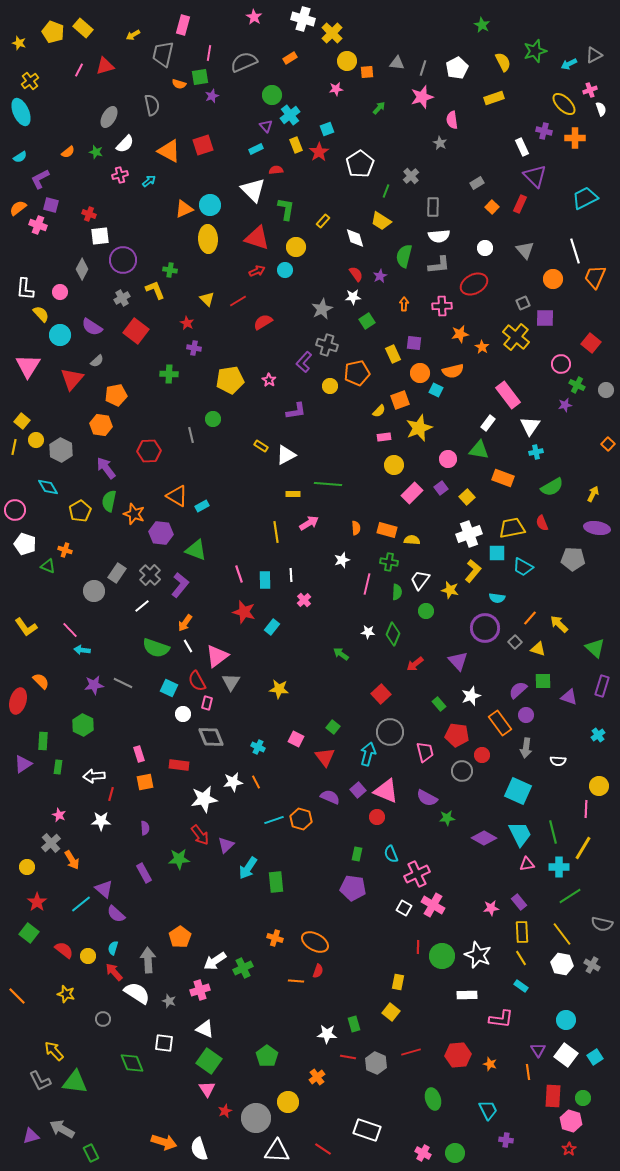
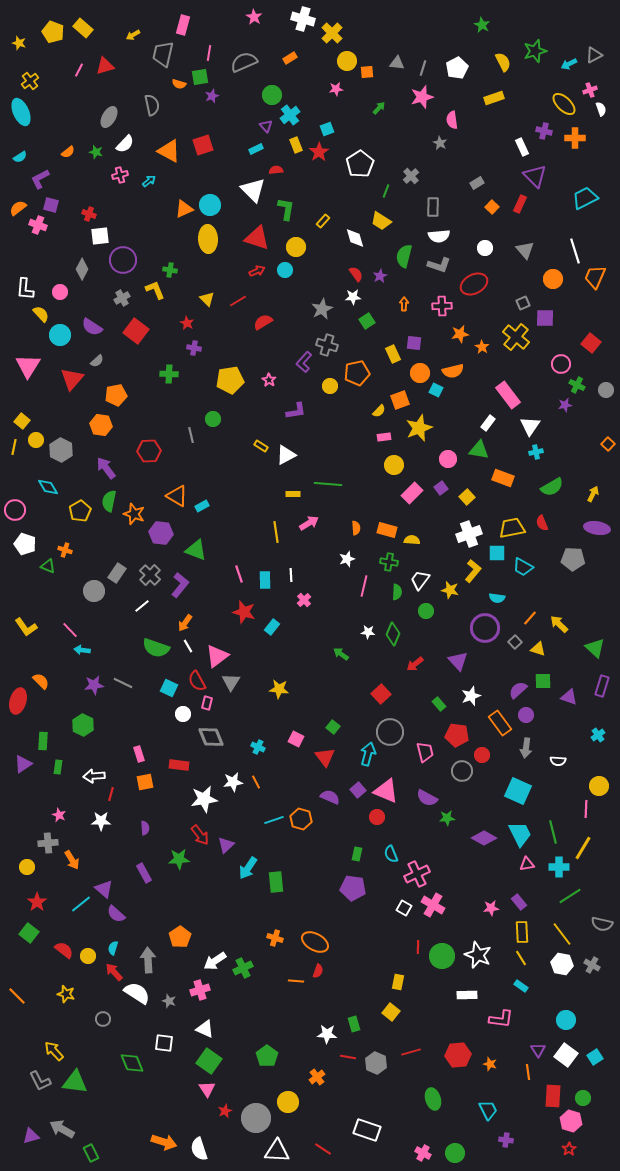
gray L-shape at (439, 265): rotated 25 degrees clockwise
white star at (342, 560): moved 5 px right, 1 px up
pink line at (367, 584): moved 3 px left, 2 px down
gray cross at (51, 843): moved 3 px left; rotated 36 degrees clockwise
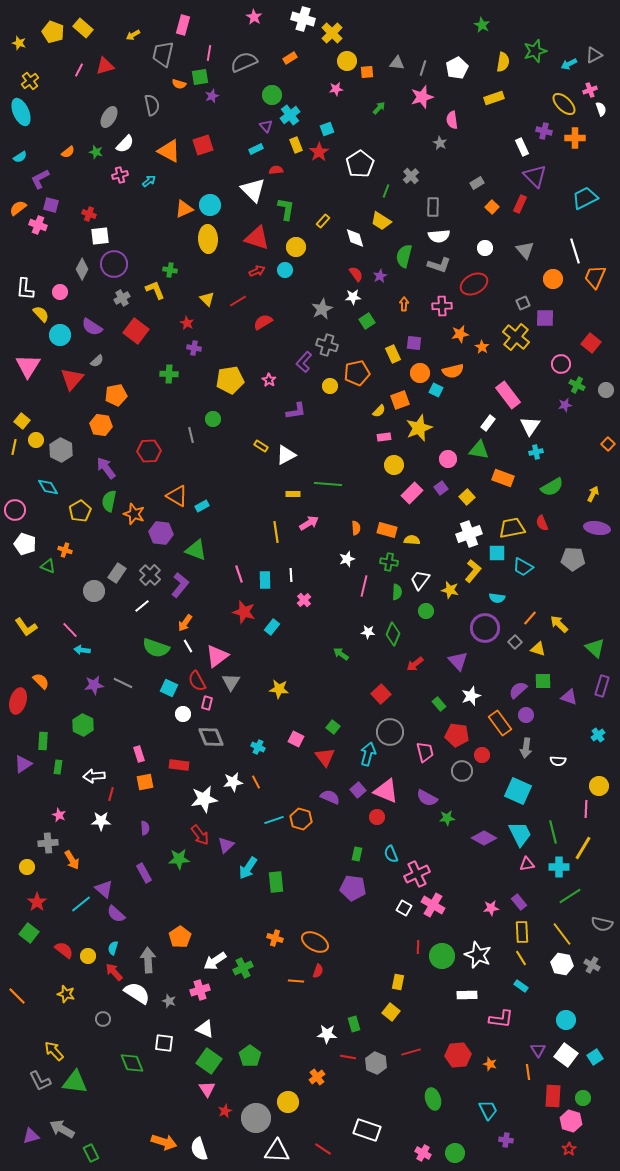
yellow semicircle at (503, 62): rotated 36 degrees clockwise
purple circle at (123, 260): moved 9 px left, 4 px down
green pentagon at (267, 1056): moved 17 px left
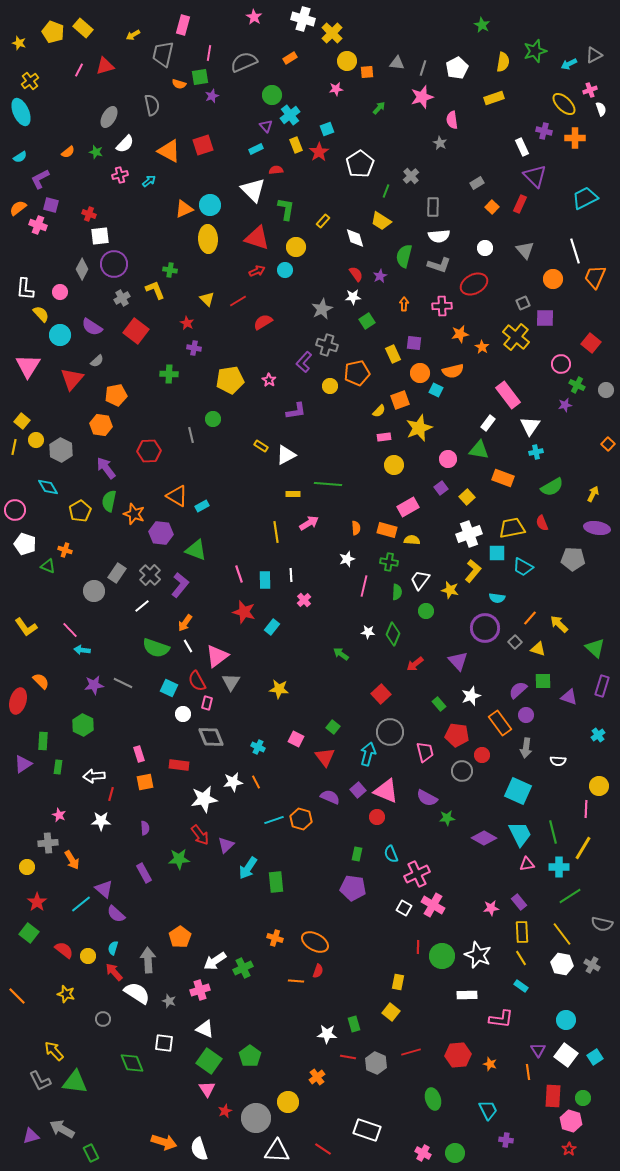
pink rectangle at (412, 493): moved 4 px left, 14 px down; rotated 15 degrees clockwise
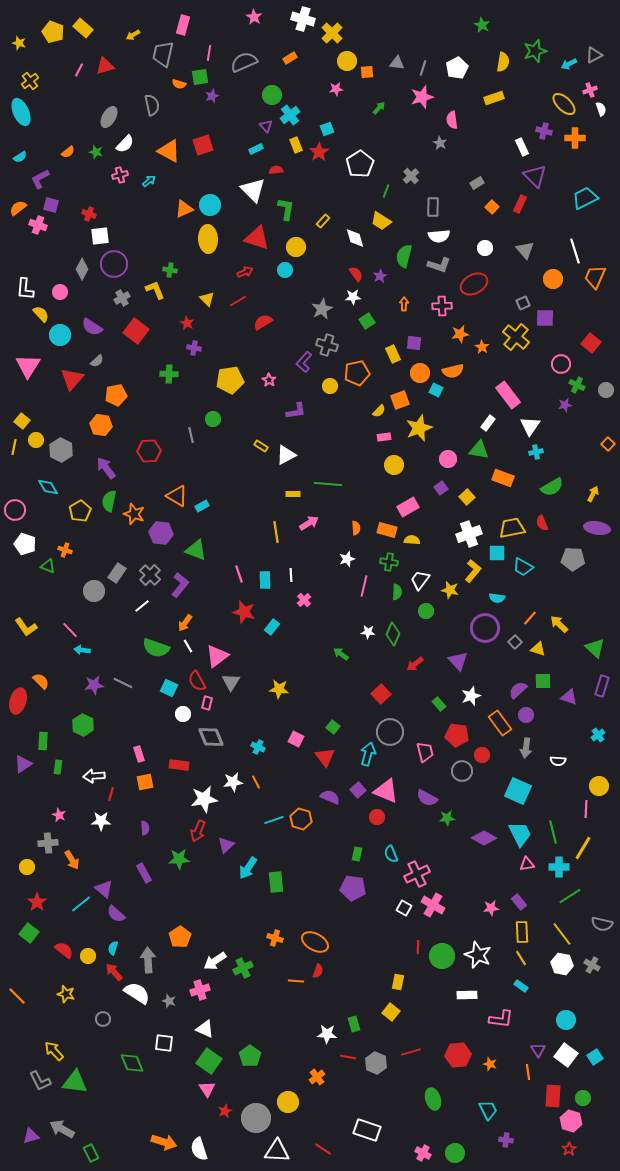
red arrow at (257, 271): moved 12 px left, 1 px down
red arrow at (200, 835): moved 2 px left, 4 px up; rotated 60 degrees clockwise
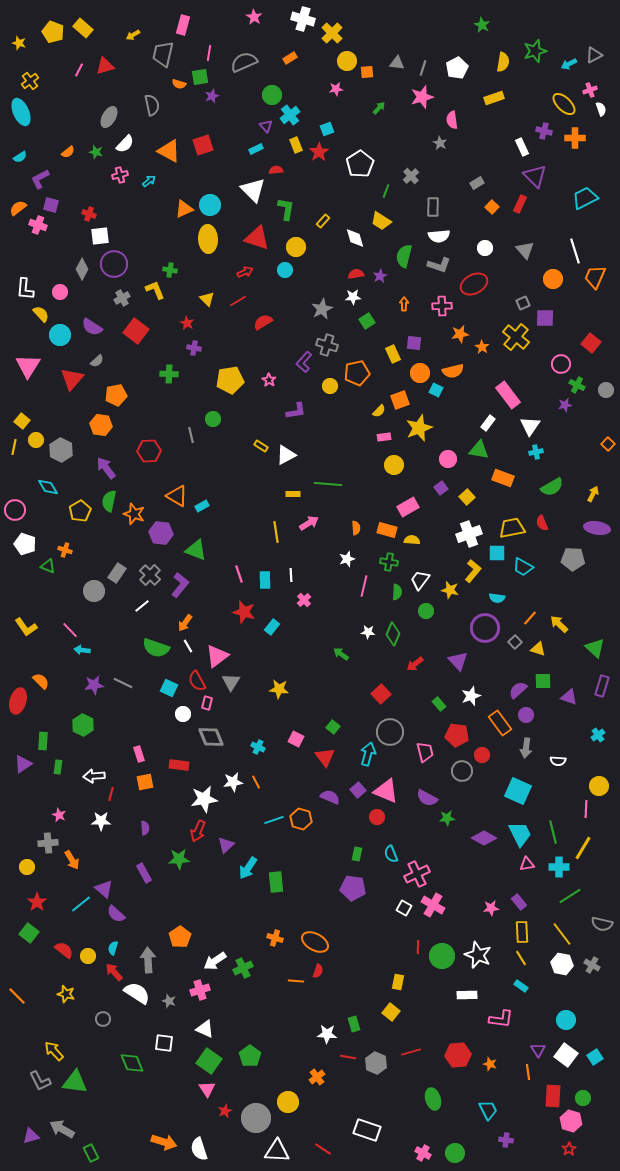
red semicircle at (356, 274): rotated 63 degrees counterclockwise
